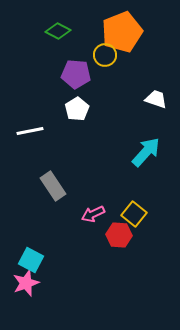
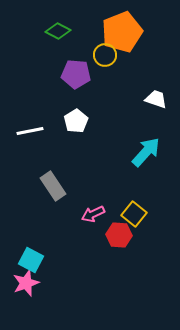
white pentagon: moved 1 px left, 12 px down
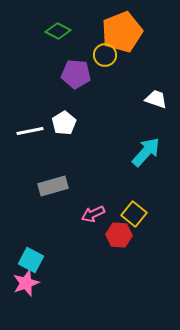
white pentagon: moved 12 px left, 2 px down
gray rectangle: rotated 72 degrees counterclockwise
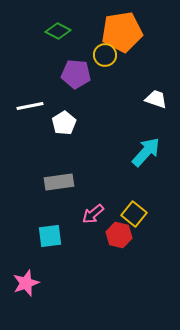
orange pentagon: rotated 12 degrees clockwise
white line: moved 25 px up
gray rectangle: moved 6 px right, 4 px up; rotated 8 degrees clockwise
pink arrow: rotated 15 degrees counterclockwise
red hexagon: rotated 10 degrees clockwise
cyan square: moved 19 px right, 24 px up; rotated 35 degrees counterclockwise
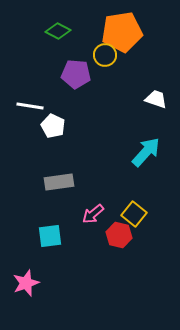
white line: rotated 20 degrees clockwise
white pentagon: moved 11 px left, 3 px down; rotated 15 degrees counterclockwise
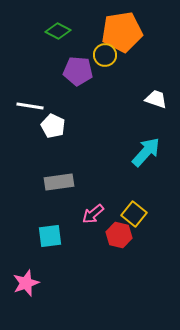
purple pentagon: moved 2 px right, 3 px up
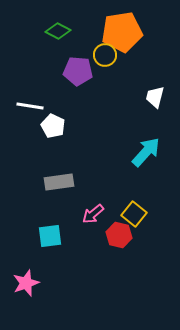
white trapezoid: moved 1 px left, 2 px up; rotated 95 degrees counterclockwise
